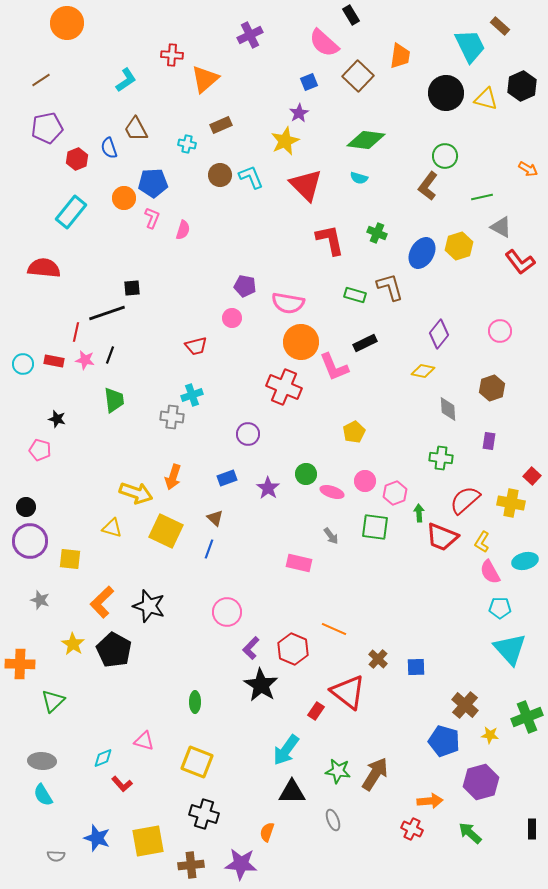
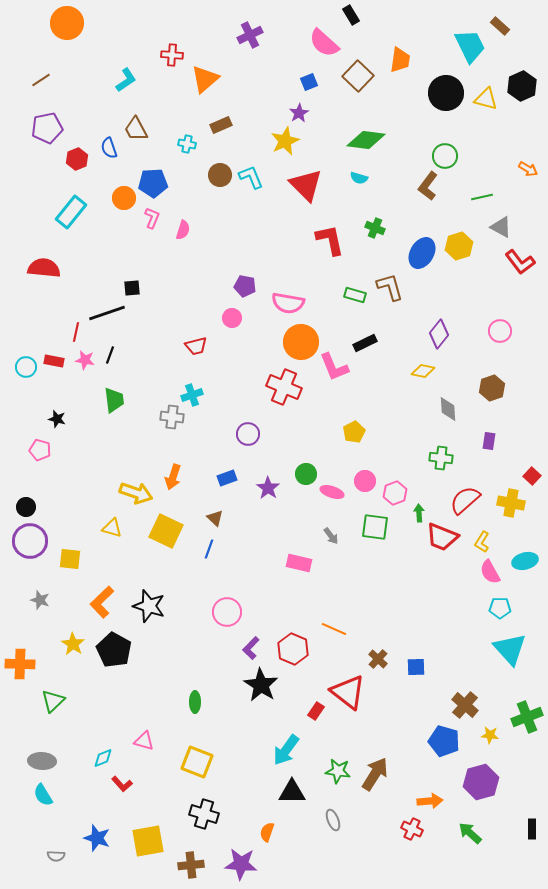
orange trapezoid at (400, 56): moved 4 px down
green cross at (377, 233): moved 2 px left, 5 px up
cyan circle at (23, 364): moved 3 px right, 3 px down
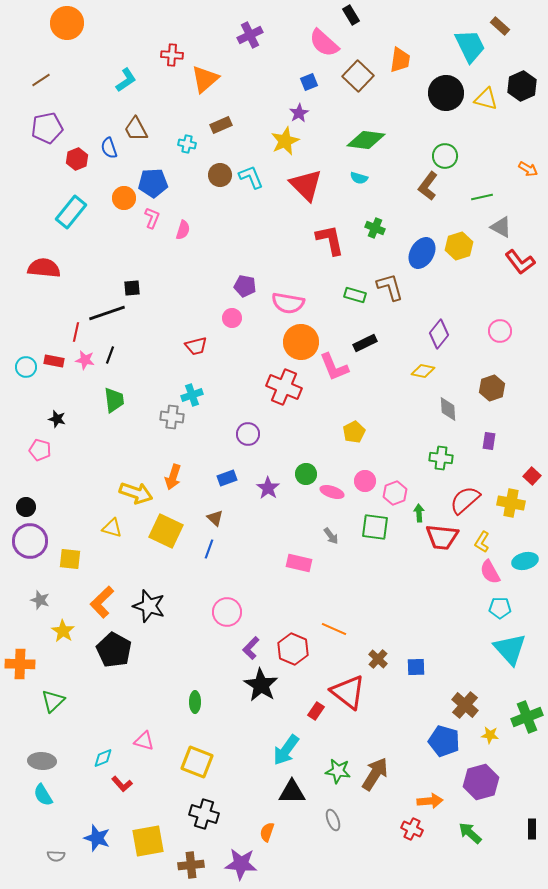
red trapezoid at (442, 537): rotated 16 degrees counterclockwise
yellow star at (73, 644): moved 10 px left, 13 px up
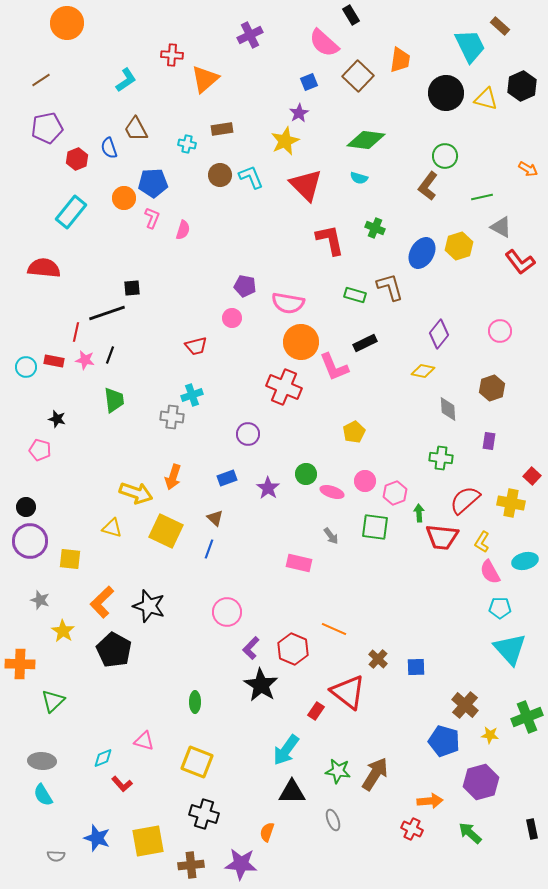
brown rectangle at (221, 125): moved 1 px right, 4 px down; rotated 15 degrees clockwise
black rectangle at (532, 829): rotated 12 degrees counterclockwise
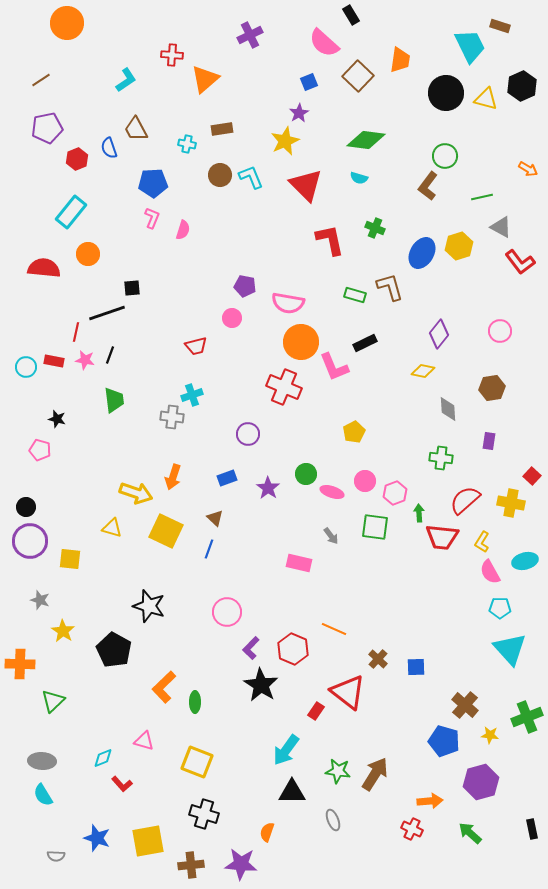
brown rectangle at (500, 26): rotated 24 degrees counterclockwise
orange circle at (124, 198): moved 36 px left, 56 px down
brown hexagon at (492, 388): rotated 10 degrees clockwise
orange L-shape at (102, 602): moved 62 px right, 85 px down
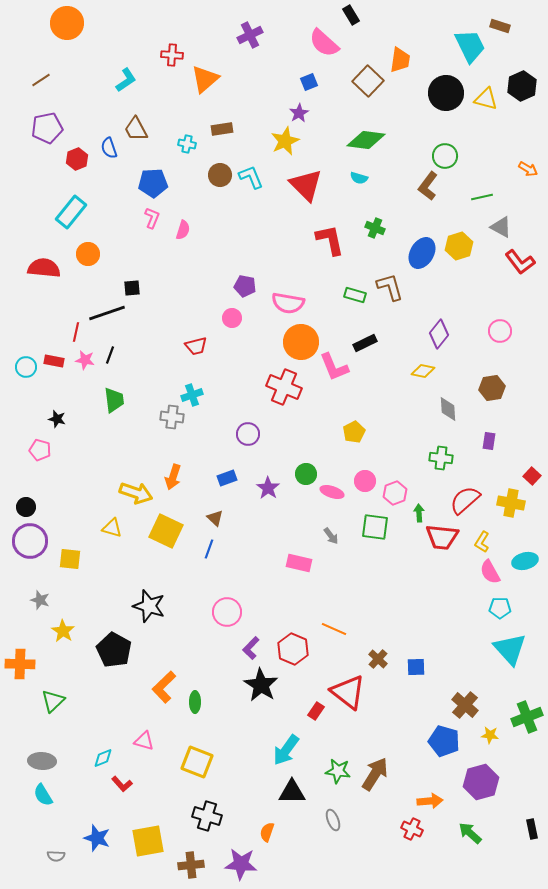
brown square at (358, 76): moved 10 px right, 5 px down
black cross at (204, 814): moved 3 px right, 2 px down
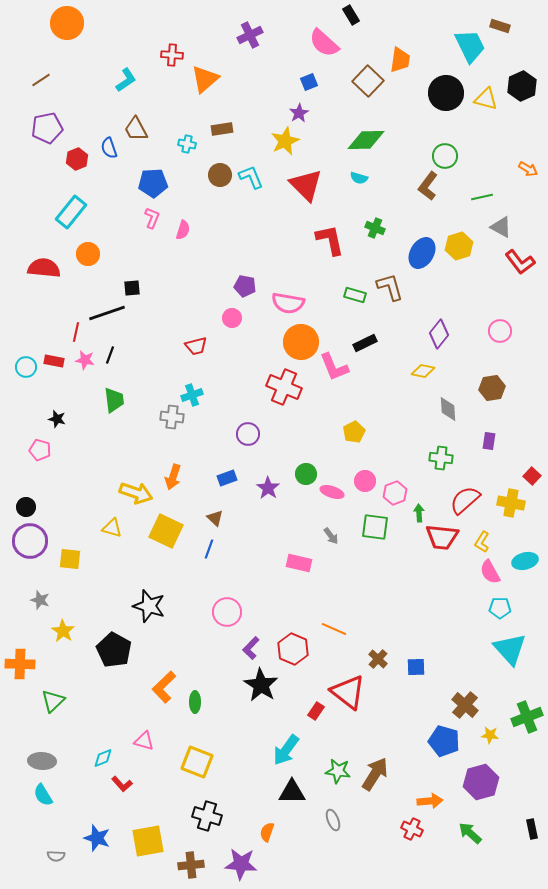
green diamond at (366, 140): rotated 9 degrees counterclockwise
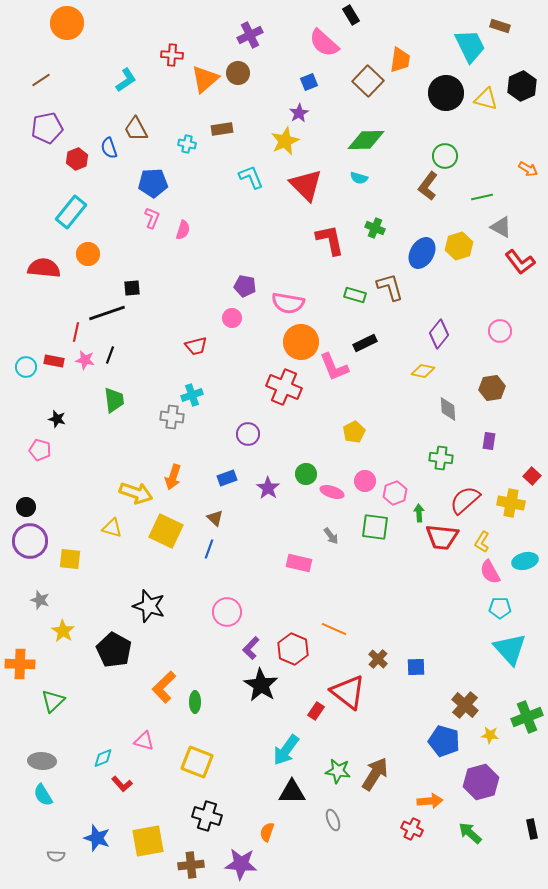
brown circle at (220, 175): moved 18 px right, 102 px up
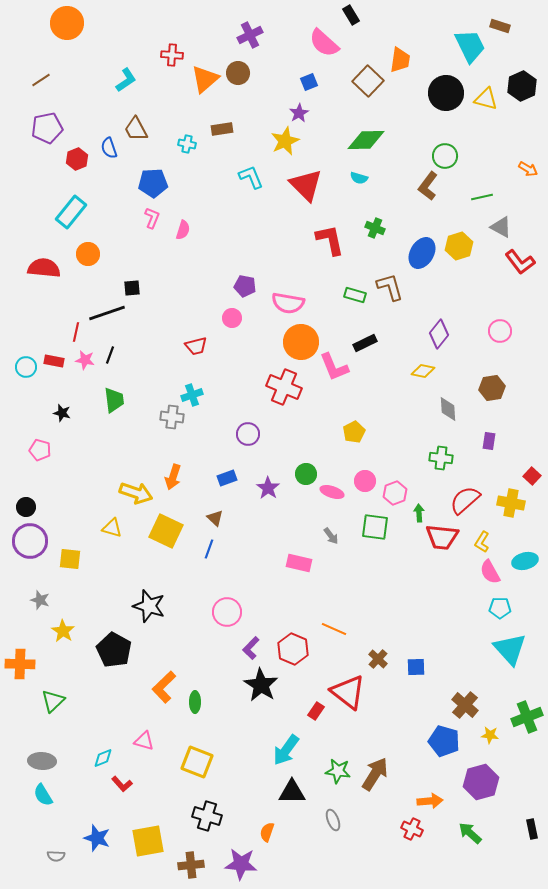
black star at (57, 419): moved 5 px right, 6 px up
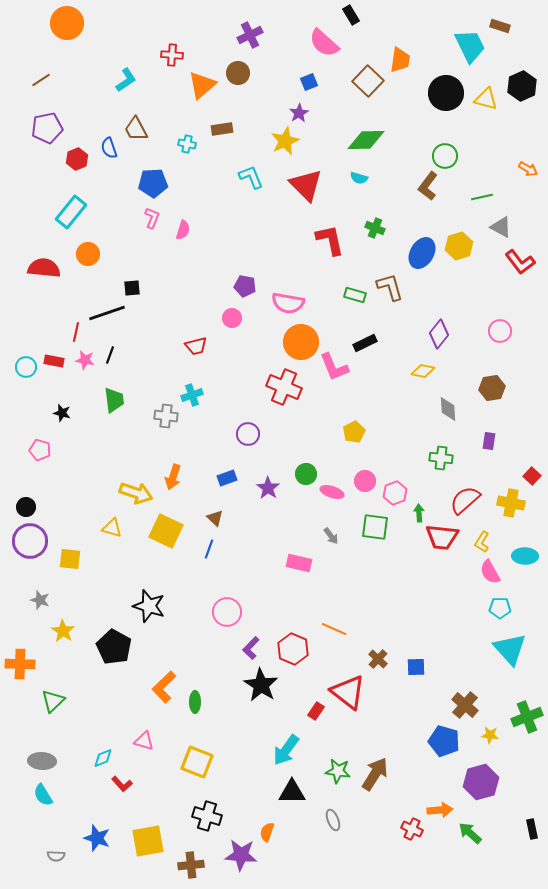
orange triangle at (205, 79): moved 3 px left, 6 px down
gray cross at (172, 417): moved 6 px left, 1 px up
cyan ellipse at (525, 561): moved 5 px up; rotated 15 degrees clockwise
black pentagon at (114, 650): moved 3 px up
orange arrow at (430, 801): moved 10 px right, 9 px down
purple star at (241, 864): moved 9 px up
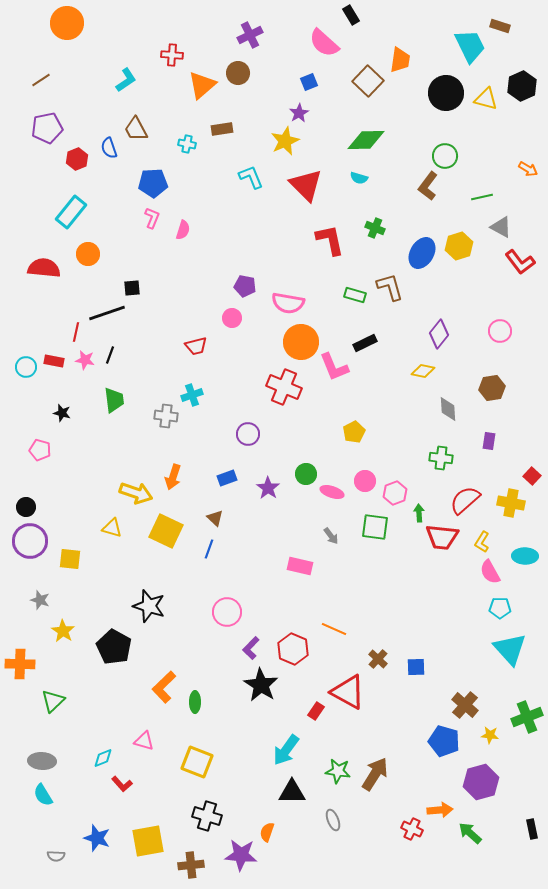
pink rectangle at (299, 563): moved 1 px right, 3 px down
red triangle at (348, 692): rotated 9 degrees counterclockwise
